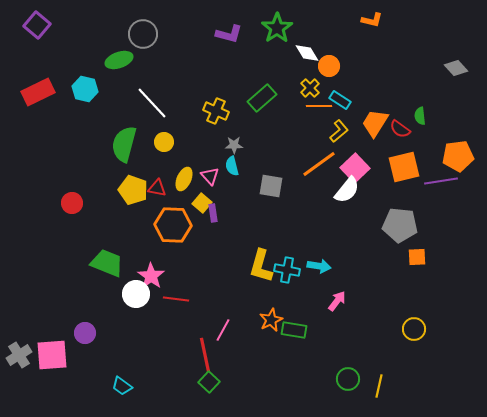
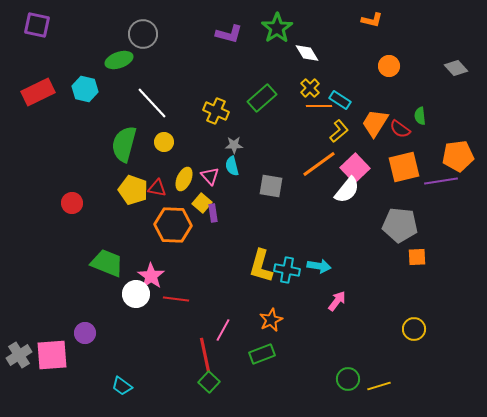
purple square at (37, 25): rotated 28 degrees counterclockwise
orange circle at (329, 66): moved 60 px right
green rectangle at (294, 330): moved 32 px left, 24 px down; rotated 30 degrees counterclockwise
yellow line at (379, 386): rotated 60 degrees clockwise
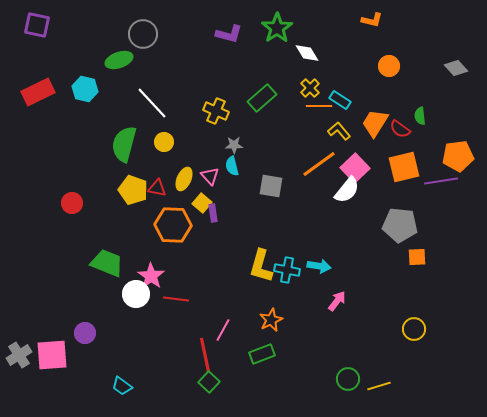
yellow L-shape at (339, 131): rotated 90 degrees counterclockwise
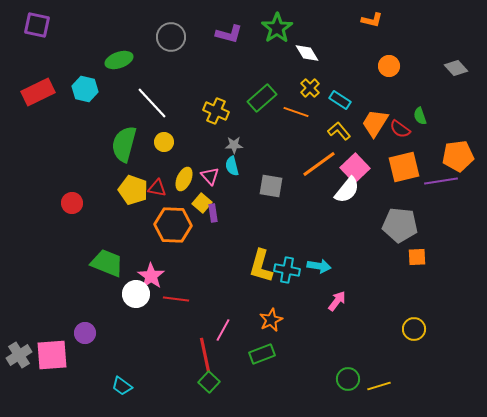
gray circle at (143, 34): moved 28 px right, 3 px down
orange line at (319, 106): moved 23 px left, 6 px down; rotated 20 degrees clockwise
green semicircle at (420, 116): rotated 12 degrees counterclockwise
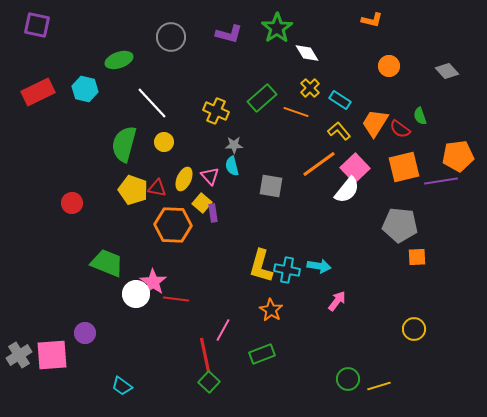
gray diamond at (456, 68): moved 9 px left, 3 px down
pink star at (151, 276): moved 2 px right, 6 px down
orange star at (271, 320): moved 10 px up; rotated 15 degrees counterclockwise
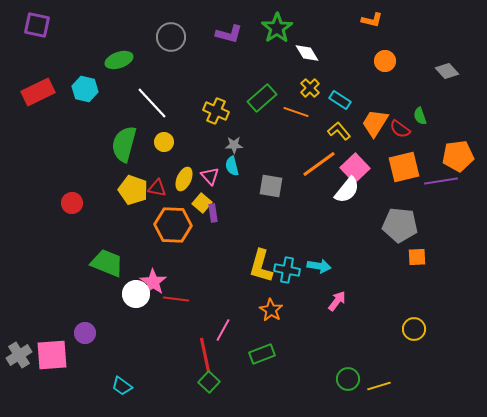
orange circle at (389, 66): moved 4 px left, 5 px up
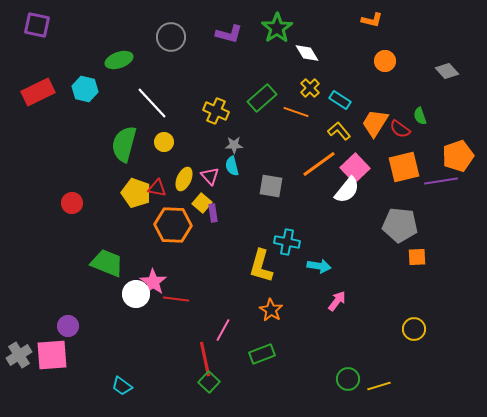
orange pentagon at (458, 156): rotated 12 degrees counterclockwise
yellow pentagon at (133, 190): moved 3 px right, 3 px down
cyan cross at (287, 270): moved 28 px up
purple circle at (85, 333): moved 17 px left, 7 px up
red line at (205, 355): moved 4 px down
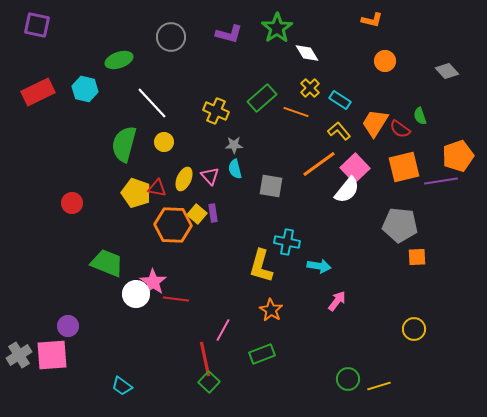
cyan semicircle at (232, 166): moved 3 px right, 3 px down
yellow square at (202, 203): moved 5 px left, 11 px down
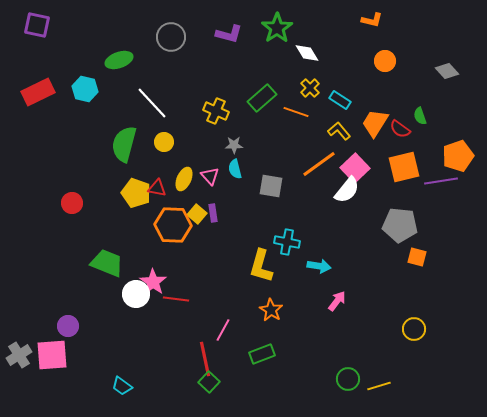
orange square at (417, 257): rotated 18 degrees clockwise
